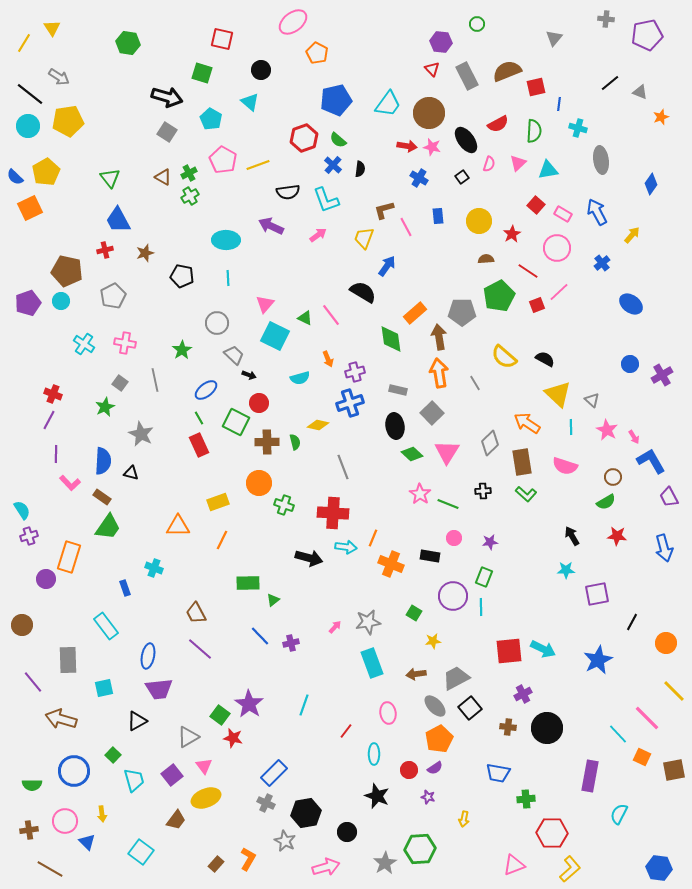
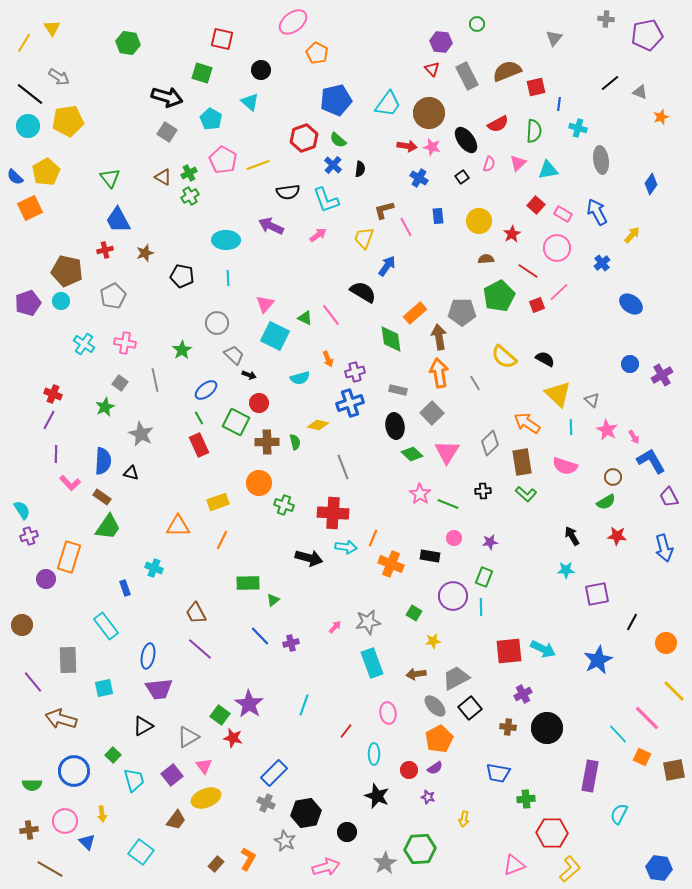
black triangle at (137, 721): moved 6 px right, 5 px down
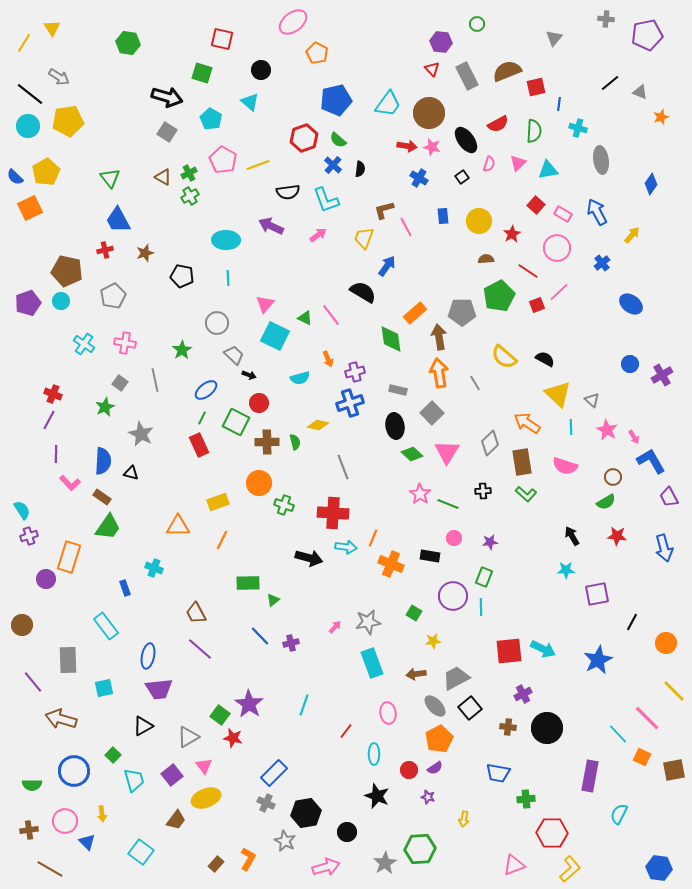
blue rectangle at (438, 216): moved 5 px right
green line at (199, 418): moved 3 px right; rotated 56 degrees clockwise
